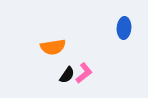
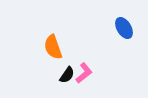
blue ellipse: rotated 35 degrees counterclockwise
orange semicircle: rotated 80 degrees clockwise
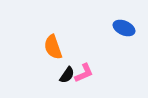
blue ellipse: rotated 35 degrees counterclockwise
pink L-shape: rotated 15 degrees clockwise
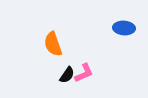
blue ellipse: rotated 20 degrees counterclockwise
orange semicircle: moved 3 px up
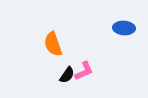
pink L-shape: moved 2 px up
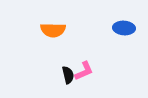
orange semicircle: moved 14 px up; rotated 70 degrees counterclockwise
black semicircle: moved 1 px right; rotated 48 degrees counterclockwise
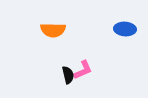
blue ellipse: moved 1 px right, 1 px down
pink L-shape: moved 1 px left, 1 px up
